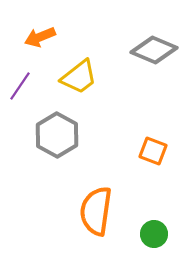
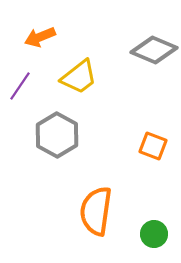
orange square: moved 5 px up
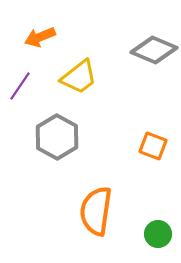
gray hexagon: moved 2 px down
green circle: moved 4 px right
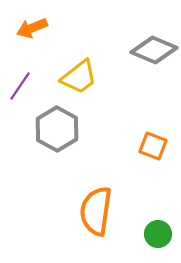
orange arrow: moved 8 px left, 9 px up
gray hexagon: moved 8 px up
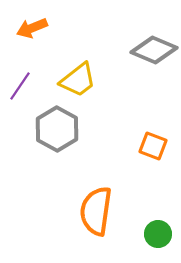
yellow trapezoid: moved 1 px left, 3 px down
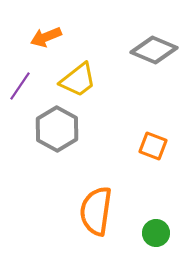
orange arrow: moved 14 px right, 9 px down
green circle: moved 2 px left, 1 px up
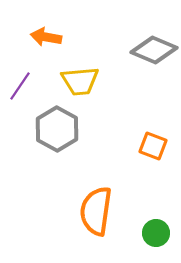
orange arrow: rotated 32 degrees clockwise
yellow trapezoid: moved 2 px right, 1 px down; rotated 33 degrees clockwise
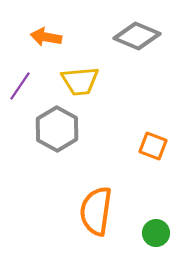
gray diamond: moved 17 px left, 14 px up
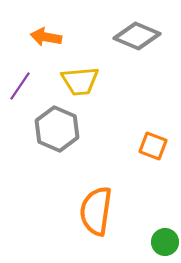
gray hexagon: rotated 6 degrees counterclockwise
green circle: moved 9 px right, 9 px down
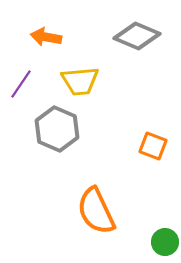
purple line: moved 1 px right, 2 px up
orange semicircle: rotated 33 degrees counterclockwise
